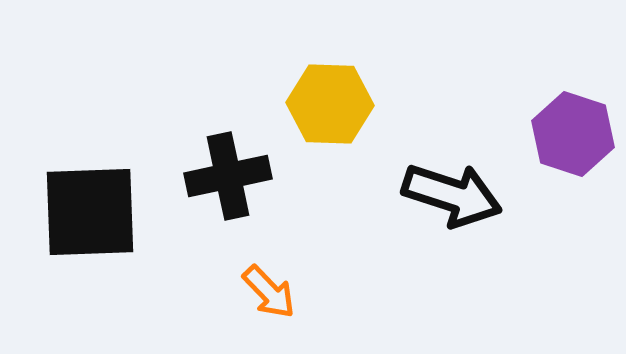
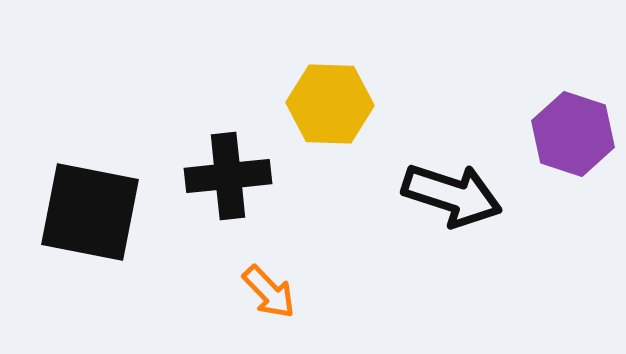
black cross: rotated 6 degrees clockwise
black square: rotated 13 degrees clockwise
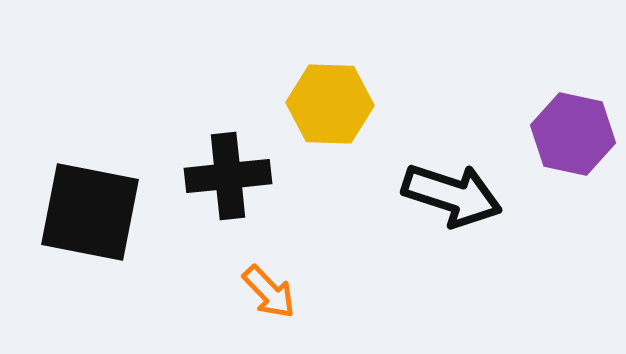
purple hexagon: rotated 6 degrees counterclockwise
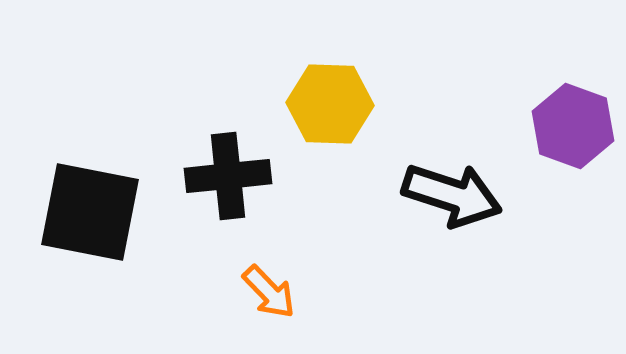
purple hexagon: moved 8 px up; rotated 8 degrees clockwise
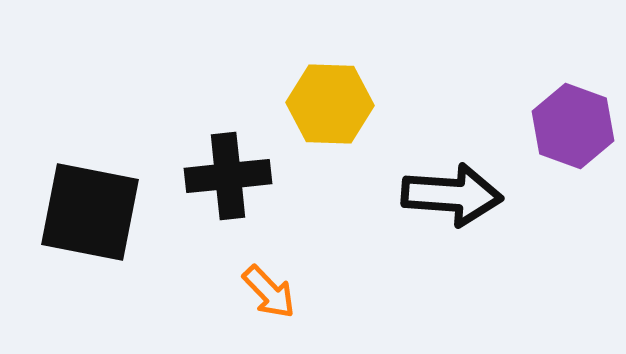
black arrow: rotated 14 degrees counterclockwise
